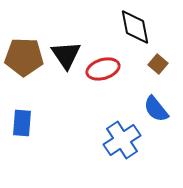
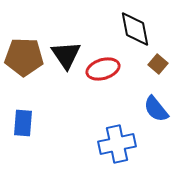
black diamond: moved 2 px down
blue rectangle: moved 1 px right
blue cross: moved 5 px left, 4 px down; rotated 21 degrees clockwise
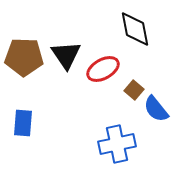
brown square: moved 24 px left, 26 px down
red ellipse: rotated 12 degrees counterclockwise
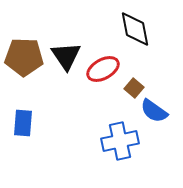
black triangle: moved 1 px down
brown square: moved 2 px up
blue semicircle: moved 2 px left, 2 px down; rotated 16 degrees counterclockwise
blue cross: moved 3 px right, 3 px up
